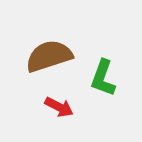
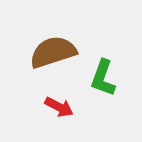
brown semicircle: moved 4 px right, 4 px up
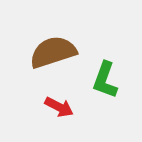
green L-shape: moved 2 px right, 2 px down
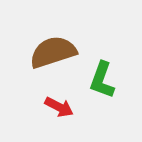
green L-shape: moved 3 px left
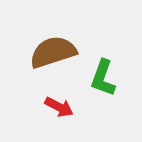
green L-shape: moved 1 px right, 2 px up
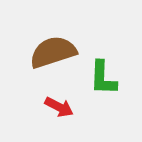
green L-shape: rotated 18 degrees counterclockwise
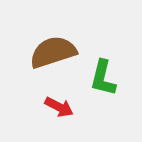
green L-shape: rotated 12 degrees clockwise
